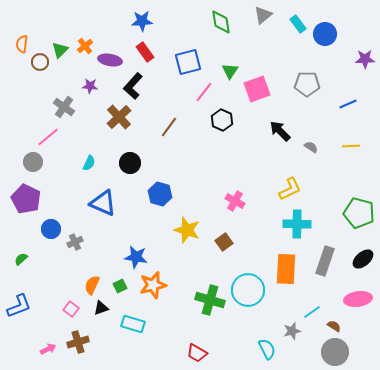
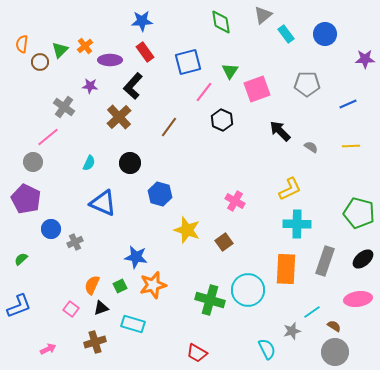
cyan rectangle at (298, 24): moved 12 px left, 10 px down
purple ellipse at (110, 60): rotated 10 degrees counterclockwise
brown cross at (78, 342): moved 17 px right
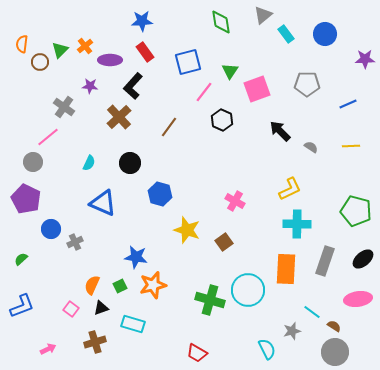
green pentagon at (359, 213): moved 3 px left, 2 px up
blue L-shape at (19, 306): moved 3 px right
cyan line at (312, 312): rotated 72 degrees clockwise
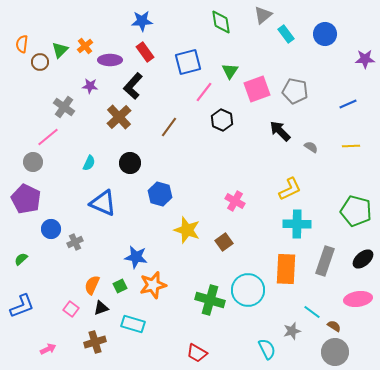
gray pentagon at (307, 84): moved 12 px left, 7 px down; rotated 10 degrees clockwise
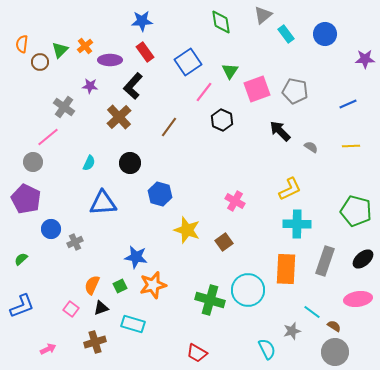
blue square at (188, 62): rotated 20 degrees counterclockwise
blue triangle at (103, 203): rotated 28 degrees counterclockwise
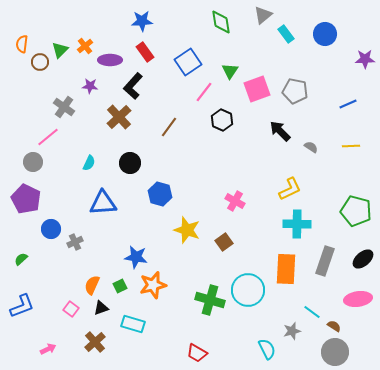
brown cross at (95, 342): rotated 25 degrees counterclockwise
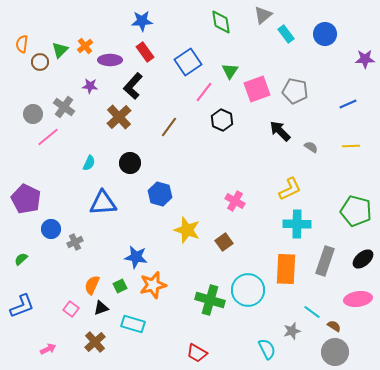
gray circle at (33, 162): moved 48 px up
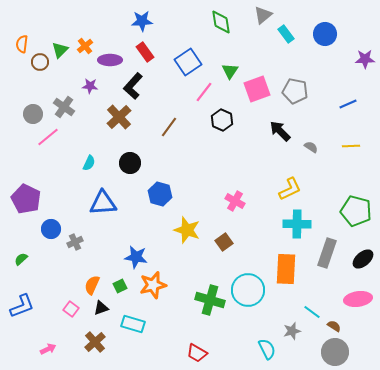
gray rectangle at (325, 261): moved 2 px right, 8 px up
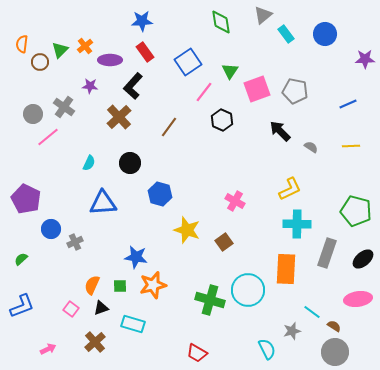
green square at (120, 286): rotated 24 degrees clockwise
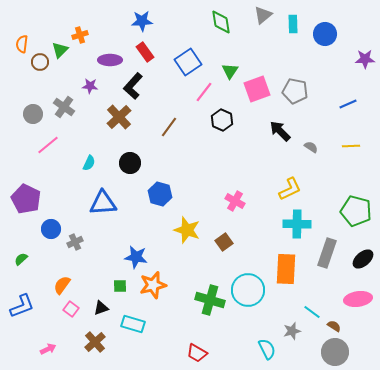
cyan rectangle at (286, 34): moved 7 px right, 10 px up; rotated 36 degrees clockwise
orange cross at (85, 46): moved 5 px left, 11 px up; rotated 21 degrees clockwise
pink line at (48, 137): moved 8 px down
orange semicircle at (92, 285): moved 30 px left; rotated 12 degrees clockwise
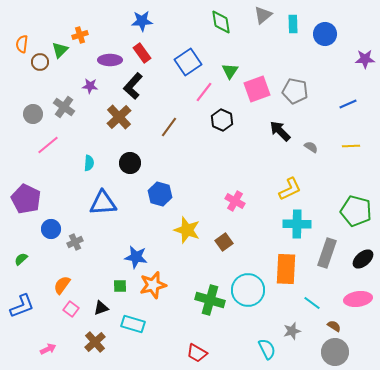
red rectangle at (145, 52): moved 3 px left, 1 px down
cyan semicircle at (89, 163): rotated 21 degrees counterclockwise
cyan line at (312, 312): moved 9 px up
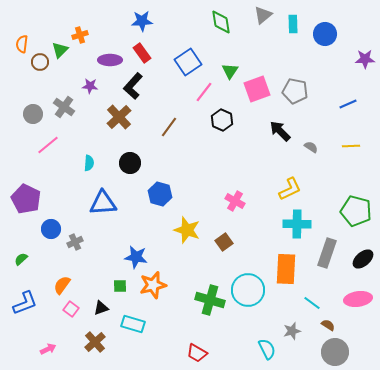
blue L-shape at (22, 306): moved 3 px right, 3 px up
brown semicircle at (334, 326): moved 6 px left, 1 px up
